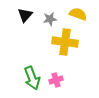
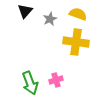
black triangle: moved 4 px up
gray star: rotated 16 degrees counterclockwise
yellow cross: moved 11 px right
green arrow: moved 2 px left, 5 px down
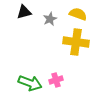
black triangle: moved 1 px left, 1 px down; rotated 35 degrees clockwise
green arrow: rotated 50 degrees counterclockwise
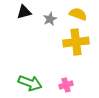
yellow cross: rotated 15 degrees counterclockwise
pink cross: moved 10 px right, 5 px down
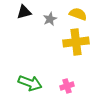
pink cross: moved 1 px right, 1 px down
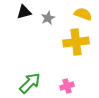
yellow semicircle: moved 5 px right
gray star: moved 2 px left, 1 px up
green arrow: rotated 65 degrees counterclockwise
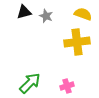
gray star: moved 2 px left, 2 px up; rotated 24 degrees counterclockwise
yellow cross: moved 1 px right
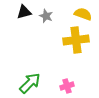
yellow cross: moved 1 px left, 2 px up
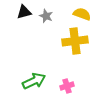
yellow semicircle: moved 1 px left
yellow cross: moved 1 px left, 1 px down
green arrow: moved 4 px right, 2 px up; rotated 20 degrees clockwise
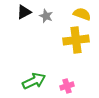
black triangle: rotated 14 degrees counterclockwise
yellow cross: moved 1 px right, 1 px up
